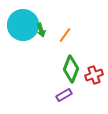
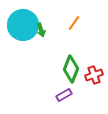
orange line: moved 9 px right, 12 px up
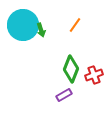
orange line: moved 1 px right, 2 px down
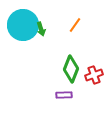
green arrow: moved 1 px up
purple rectangle: rotated 28 degrees clockwise
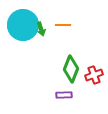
orange line: moved 12 px left; rotated 56 degrees clockwise
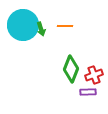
orange line: moved 2 px right, 1 px down
purple rectangle: moved 24 px right, 3 px up
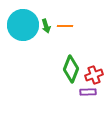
green arrow: moved 5 px right, 3 px up
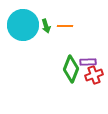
purple rectangle: moved 30 px up
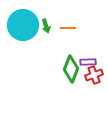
orange line: moved 3 px right, 2 px down
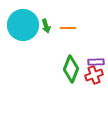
purple rectangle: moved 8 px right
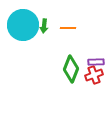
green arrow: moved 2 px left; rotated 24 degrees clockwise
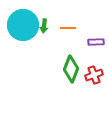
purple rectangle: moved 20 px up
